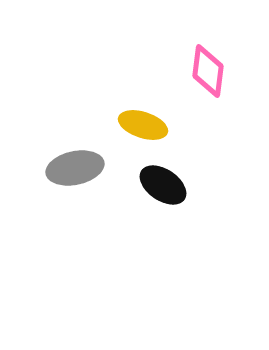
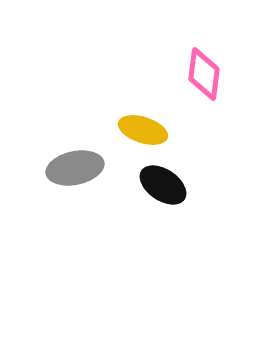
pink diamond: moved 4 px left, 3 px down
yellow ellipse: moved 5 px down
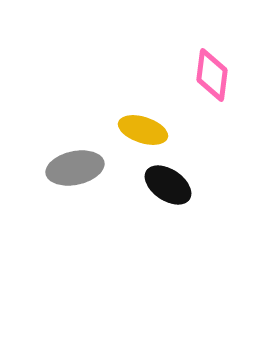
pink diamond: moved 8 px right, 1 px down
black ellipse: moved 5 px right
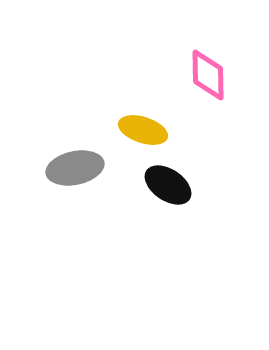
pink diamond: moved 4 px left; rotated 8 degrees counterclockwise
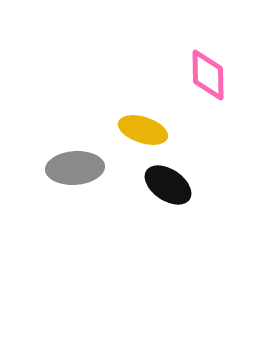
gray ellipse: rotated 8 degrees clockwise
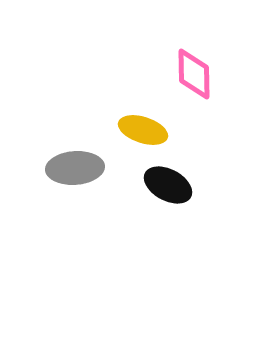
pink diamond: moved 14 px left, 1 px up
black ellipse: rotated 6 degrees counterclockwise
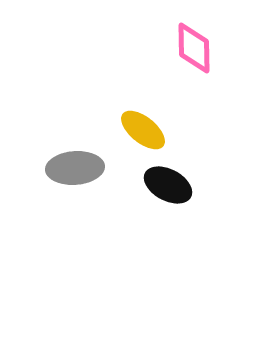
pink diamond: moved 26 px up
yellow ellipse: rotated 21 degrees clockwise
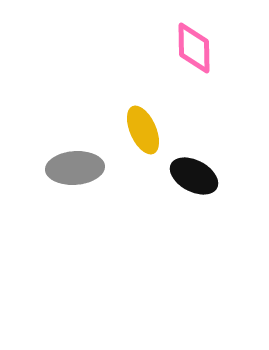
yellow ellipse: rotated 27 degrees clockwise
black ellipse: moved 26 px right, 9 px up
